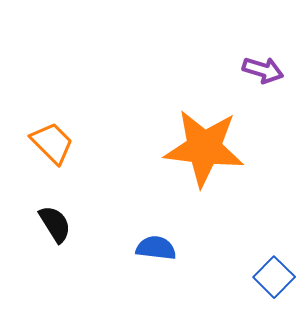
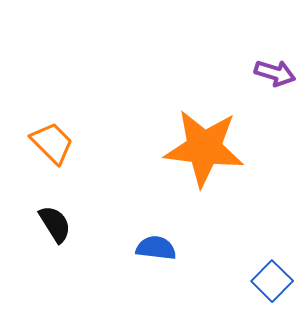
purple arrow: moved 12 px right, 3 px down
blue square: moved 2 px left, 4 px down
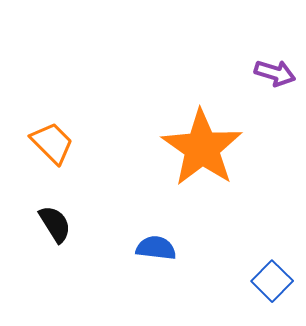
orange star: moved 2 px left; rotated 28 degrees clockwise
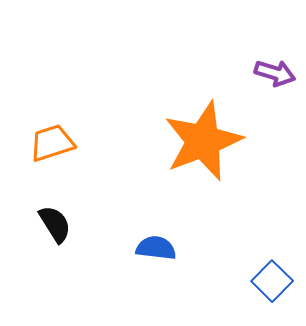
orange trapezoid: rotated 63 degrees counterclockwise
orange star: moved 1 px right, 7 px up; rotated 16 degrees clockwise
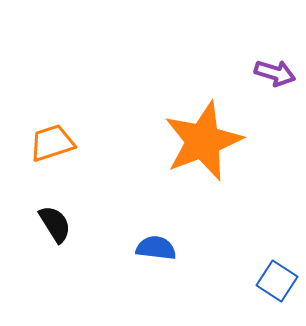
blue square: moved 5 px right; rotated 12 degrees counterclockwise
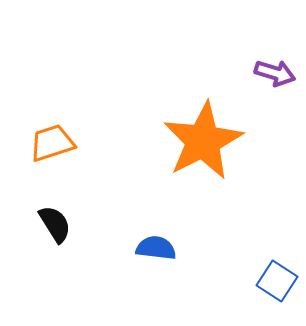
orange star: rotated 6 degrees counterclockwise
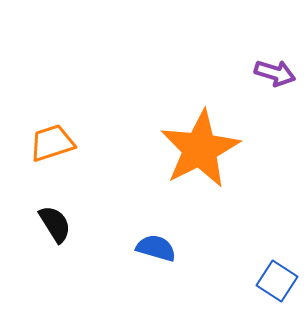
orange star: moved 3 px left, 8 px down
blue semicircle: rotated 9 degrees clockwise
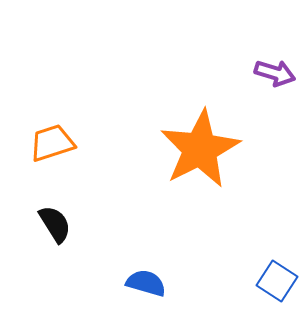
blue semicircle: moved 10 px left, 35 px down
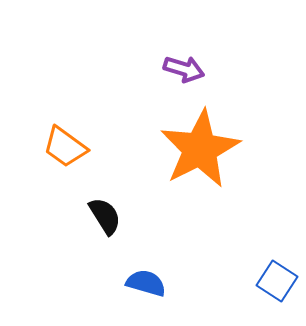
purple arrow: moved 91 px left, 4 px up
orange trapezoid: moved 13 px right, 4 px down; rotated 126 degrees counterclockwise
black semicircle: moved 50 px right, 8 px up
